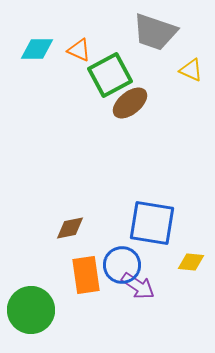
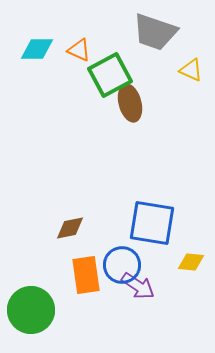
brown ellipse: rotated 66 degrees counterclockwise
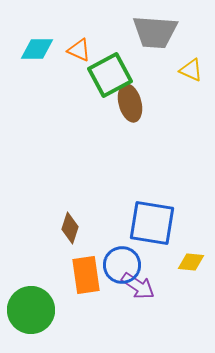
gray trapezoid: rotated 15 degrees counterclockwise
brown diamond: rotated 60 degrees counterclockwise
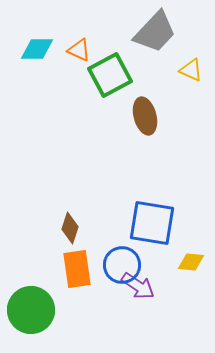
gray trapezoid: rotated 51 degrees counterclockwise
brown ellipse: moved 15 px right, 13 px down
orange rectangle: moved 9 px left, 6 px up
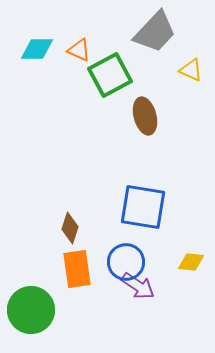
blue square: moved 9 px left, 16 px up
blue circle: moved 4 px right, 3 px up
